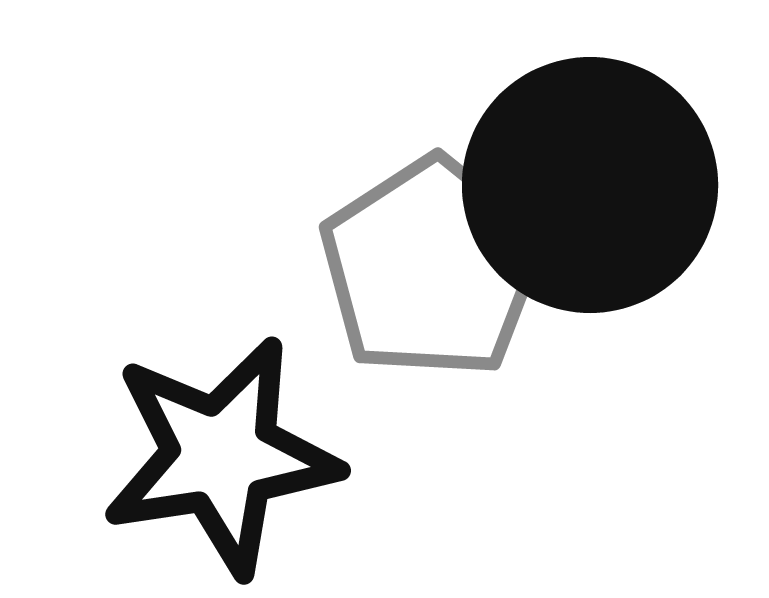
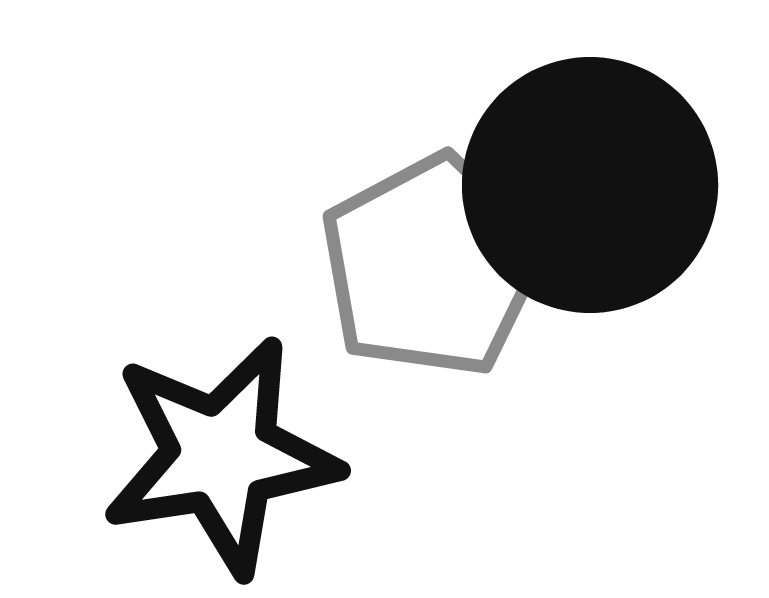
gray pentagon: moved 2 px up; rotated 5 degrees clockwise
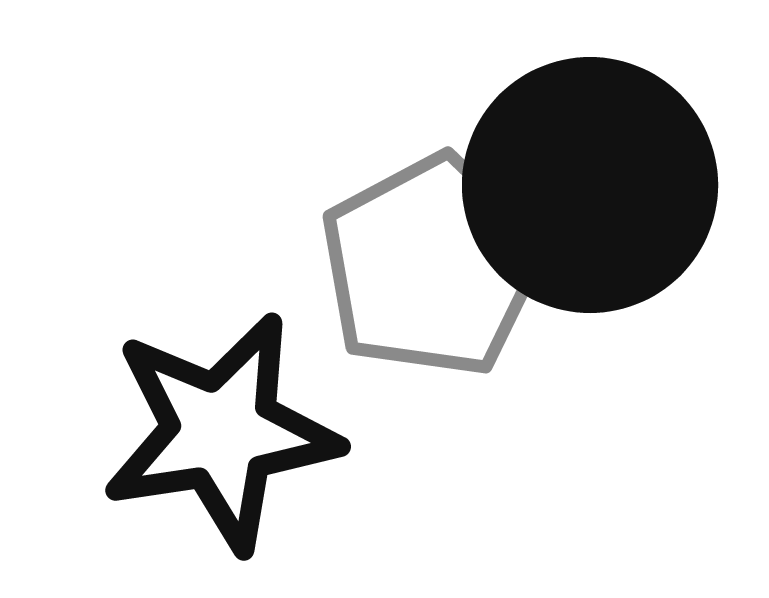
black star: moved 24 px up
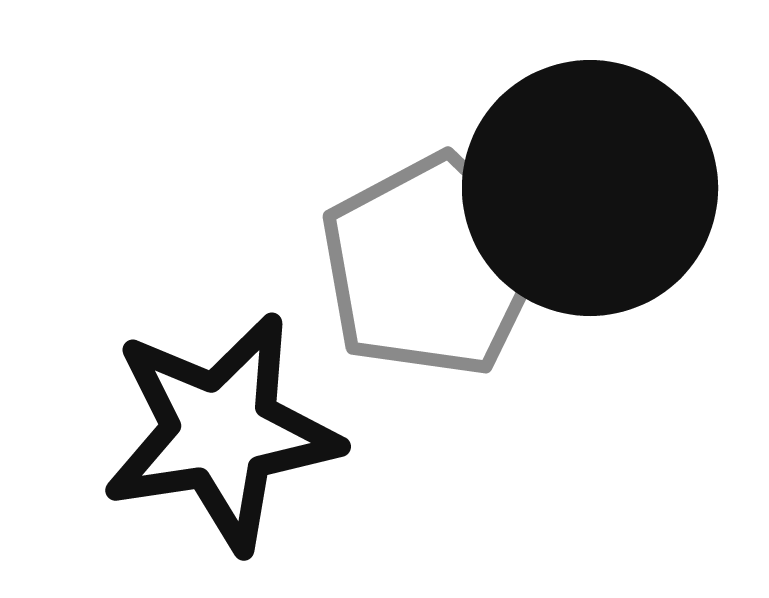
black circle: moved 3 px down
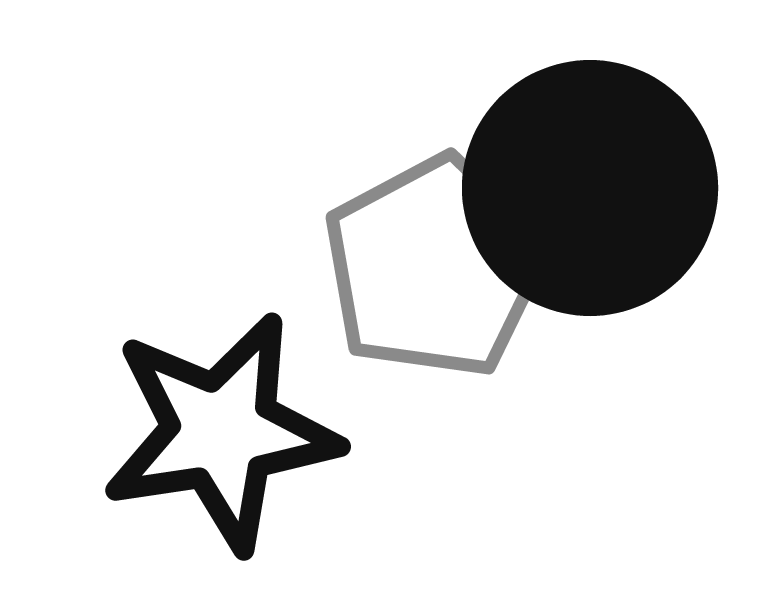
gray pentagon: moved 3 px right, 1 px down
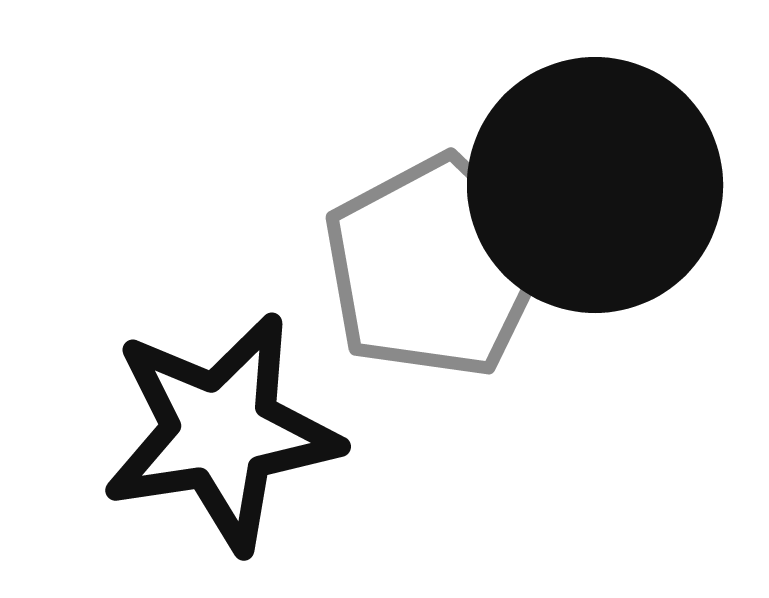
black circle: moved 5 px right, 3 px up
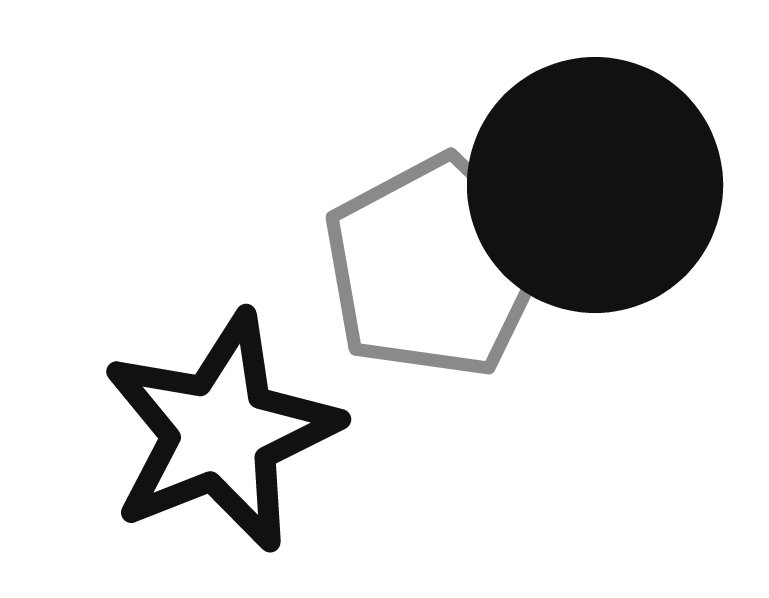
black star: rotated 13 degrees counterclockwise
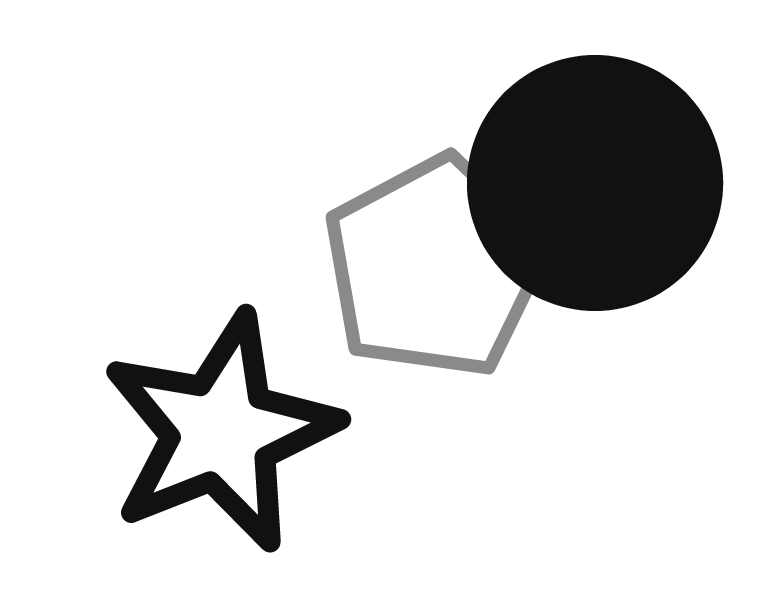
black circle: moved 2 px up
